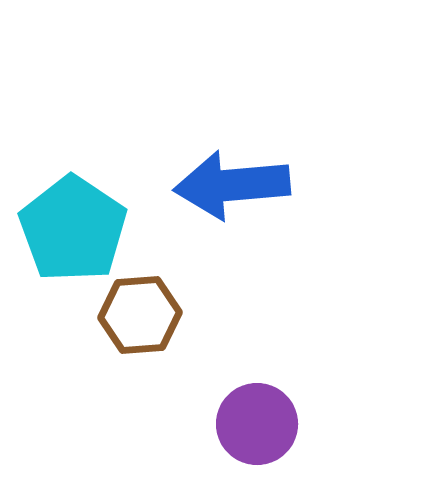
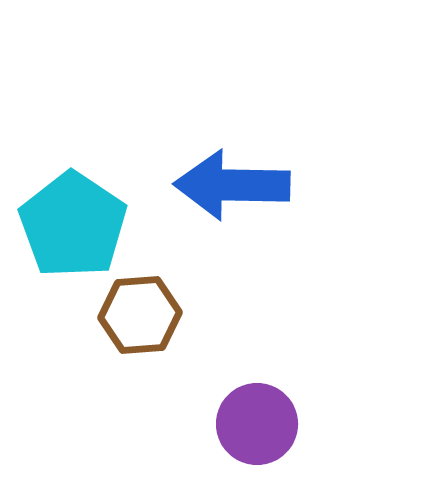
blue arrow: rotated 6 degrees clockwise
cyan pentagon: moved 4 px up
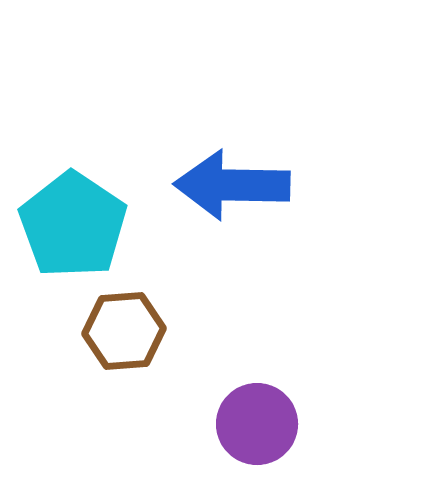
brown hexagon: moved 16 px left, 16 px down
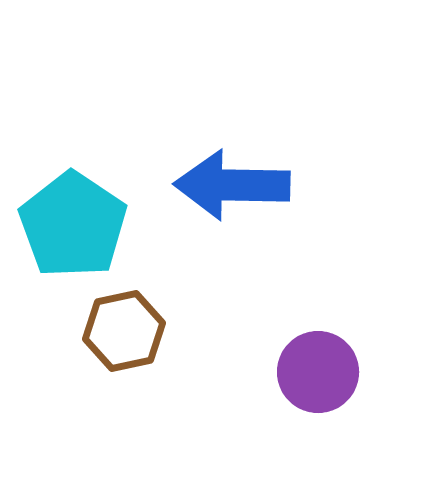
brown hexagon: rotated 8 degrees counterclockwise
purple circle: moved 61 px right, 52 px up
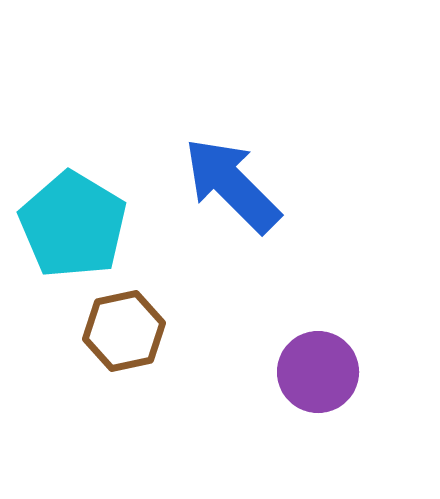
blue arrow: rotated 44 degrees clockwise
cyan pentagon: rotated 3 degrees counterclockwise
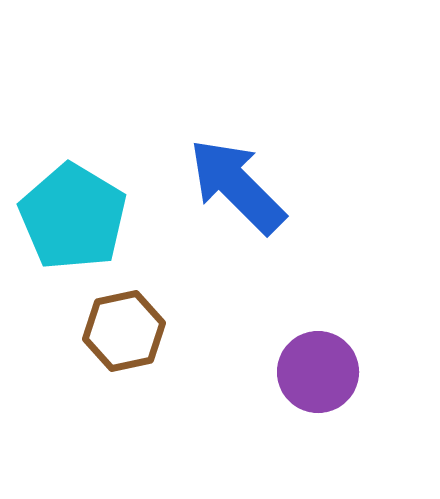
blue arrow: moved 5 px right, 1 px down
cyan pentagon: moved 8 px up
